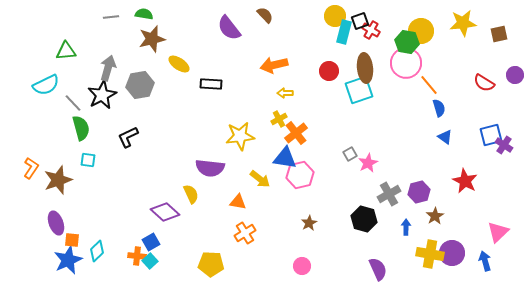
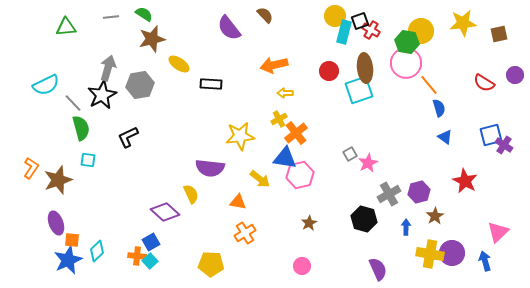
green semicircle at (144, 14): rotated 24 degrees clockwise
green triangle at (66, 51): moved 24 px up
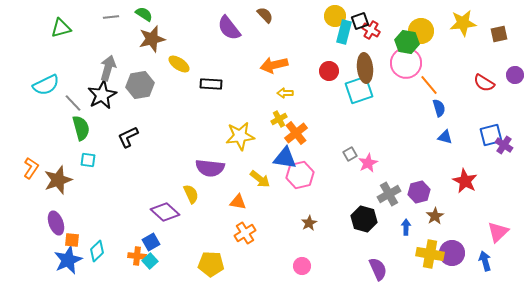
green triangle at (66, 27): moved 5 px left, 1 px down; rotated 10 degrees counterclockwise
blue triangle at (445, 137): rotated 21 degrees counterclockwise
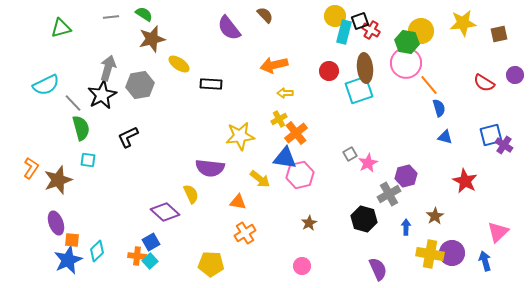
purple hexagon at (419, 192): moved 13 px left, 16 px up
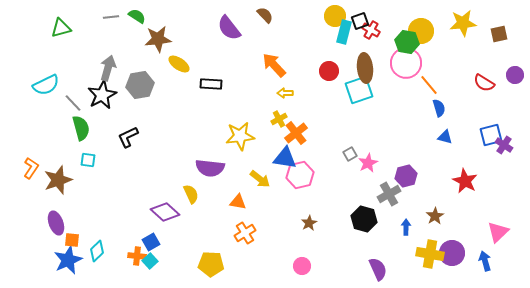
green semicircle at (144, 14): moved 7 px left, 2 px down
brown star at (152, 39): moved 6 px right; rotated 8 degrees clockwise
orange arrow at (274, 65): rotated 60 degrees clockwise
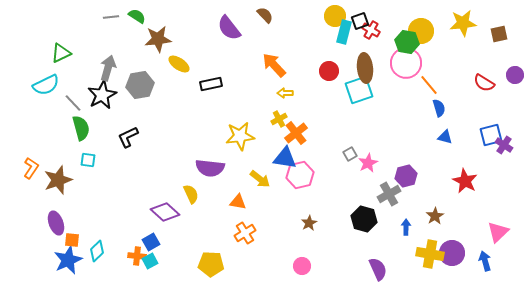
green triangle at (61, 28): moved 25 px down; rotated 10 degrees counterclockwise
black rectangle at (211, 84): rotated 15 degrees counterclockwise
cyan square at (150, 261): rotated 14 degrees clockwise
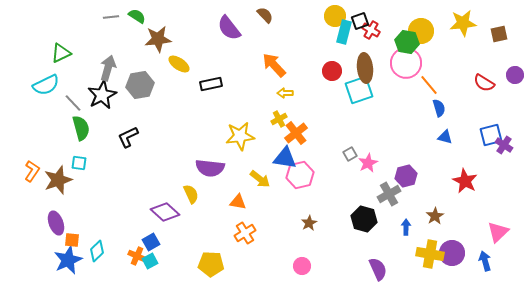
red circle at (329, 71): moved 3 px right
cyan square at (88, 160): moved 9 px left, 3 px down
orange L-shape at (31, 168): moved 1 px right, 3 px down
orange cross at (137, 256): rotated 18 degrees clockwise
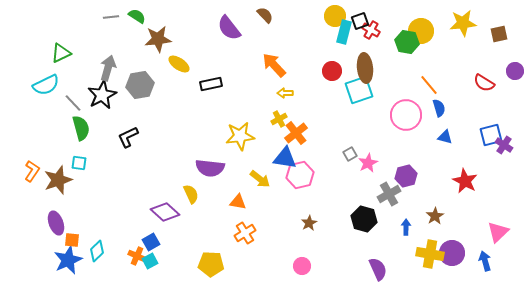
pink circle at (406, 63): moved 52 px down
purple circle at (515, 75): moved 4 px up
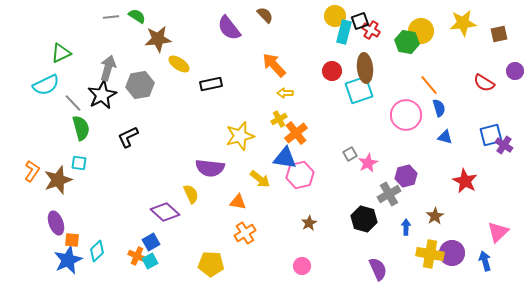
yellow star at (240, 136): rotated 8 degrees counterclockwise
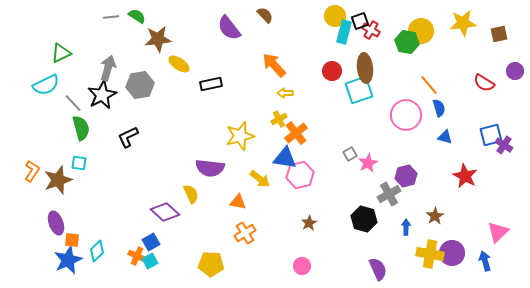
red star at (465, 181): moved 5 px up
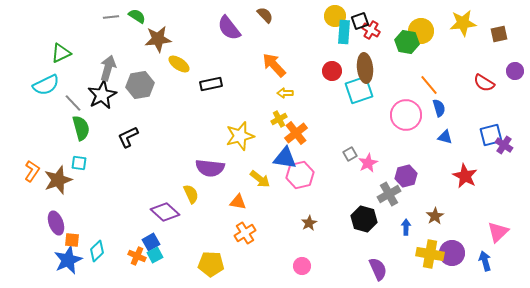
cyan rectangle at (344, 32): rotated 10 degrees counterclockwise
cyan square at (150, 261): moved 5 px right, 6 px up
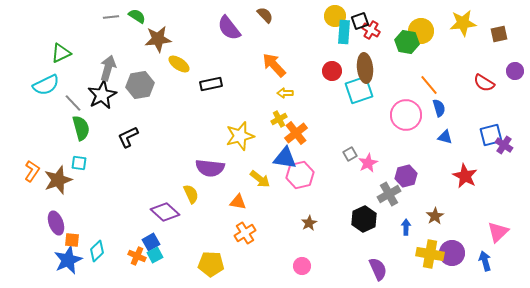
black hexagon at (364, 219): rotated 20 degrees clockwise
